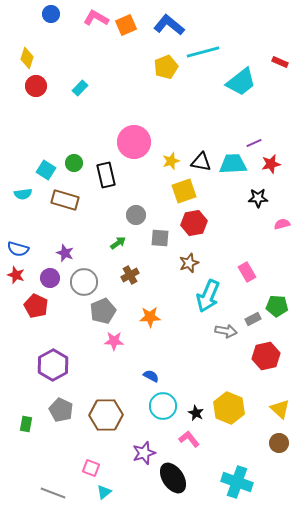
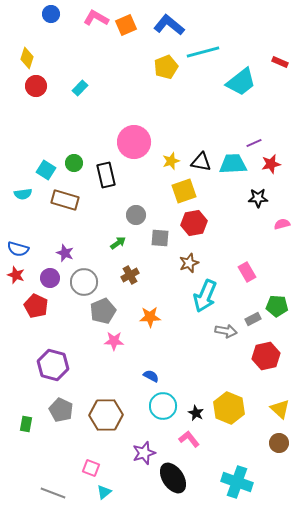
cyan arrow at (208, 296): moved 3 px left
purple hexagon at (53, 365): rotated 16 degrees counterclockwise
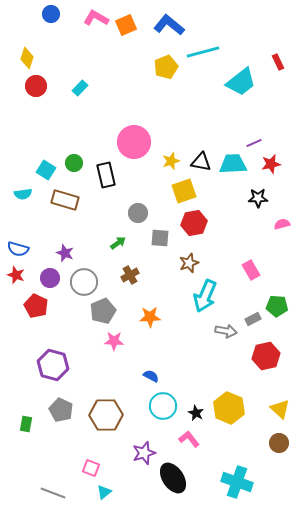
red rectangle at (280, 62): moved 2 px left; rotated 42 degrees clockwise
gray circle at (136, 215): moved 2 px right, 2 px up
pink rectangle at (247, 272): moved 4 px right, 2 px up
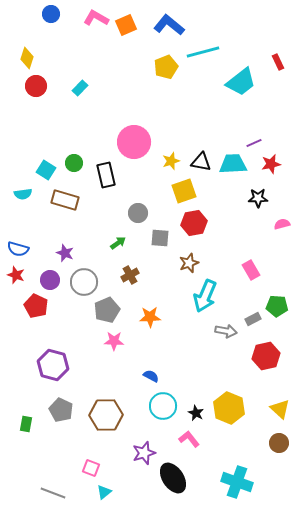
purple circle at (50, 278): moved 2 px down
gray pentagon at (103, 311): moved 4 px right, 1 px up
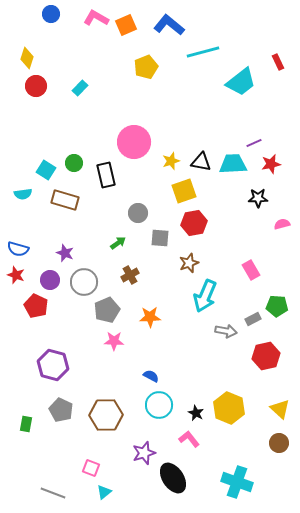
yellow pentagon at (166, 67): moved 20 px left
cyan circle at (163, 406): moved 4 px left, 1 px up
